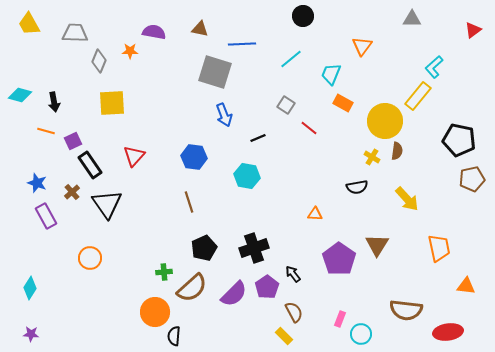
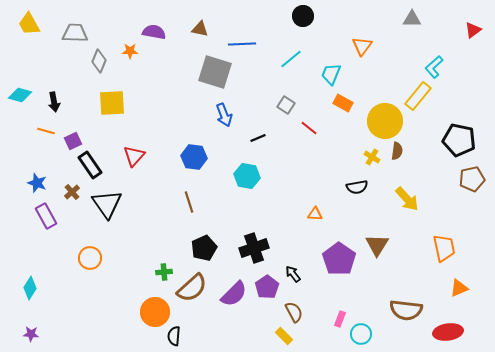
orange trapezoid at (439, 248): moved 5 px right
orange triangle at (466, 286): moved 7 px left, 2 px down; rotated 30 degrees counterclockwise
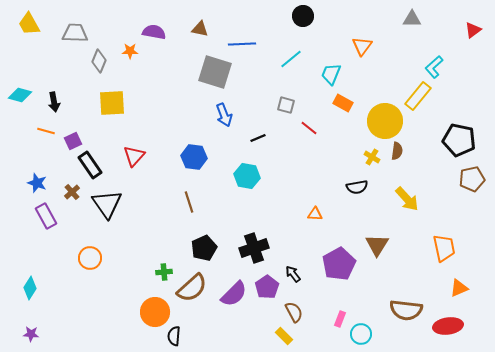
gray square at (286, 105): rotated 18 degrees counterclockwise
purple pentagon at (339, 259): moved 5 px down; rotated 8 degrees clockwise
red ellipse at (448, 332): moved 6 px up
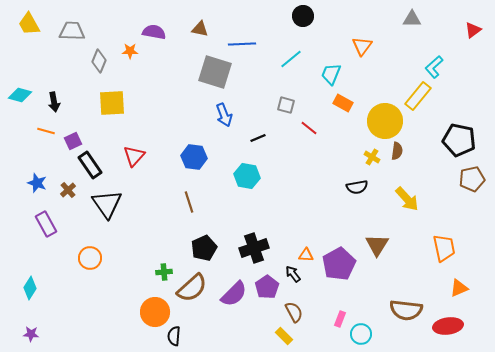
gray trapezoid at (75, 33): moved 3 px left, 2 px up
brown cross at (72, 192): moved 4 px left, 2 px up
orange triangle at (315, 214): moved 9 px left, 41 px down
purple rectangle at (46, 216): moved 8 px down
